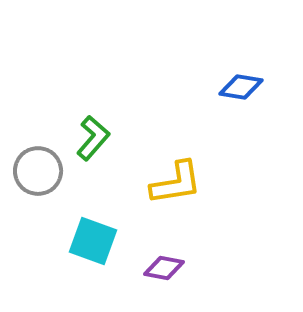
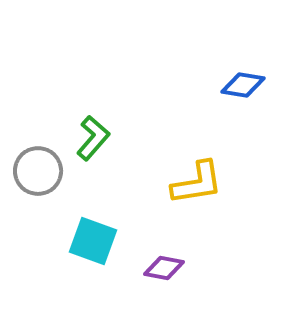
blue diamond: moved 2 px right, 2 px up
yellow L-shape: moved 21 px right
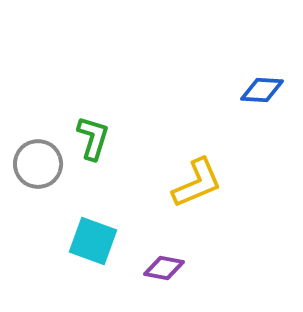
blue diamond: moved 19 px right, 5 px down; rotated 6 degrees counterclockwise
green L-shape: rotated 24 degrees counterclockwise
gray circle: moved 7 px up
yellow L-shape: rotated 14 degrees counterclockwise
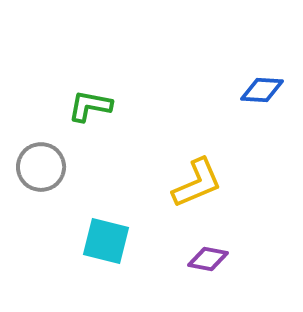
green L-shape: moved 3 px left, 32 px up; rotated 96 degrees counterclockwise
gray circle: moved 3 px right, 3 px down
cyan square: moved 13 px right; rotated 6 degrees counterclockwise
purple diamond: moved 44 px right, 9 px up
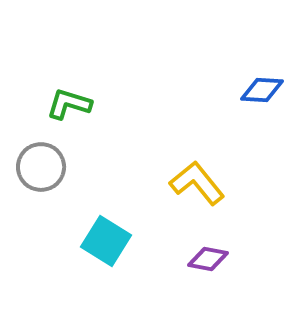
green L-shape: moved 21 px left, 2 px up; rotated 6 degrees clockwise
yellow L-shape: rotated 106 degrees counterclockwise
cyan square: rotated 18 degrees clockwise
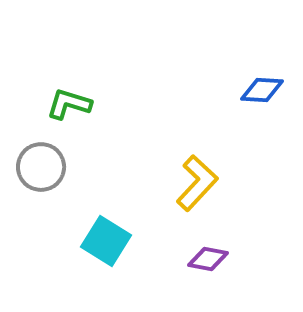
yellow L-shape: rotated 82 degrees clockwise
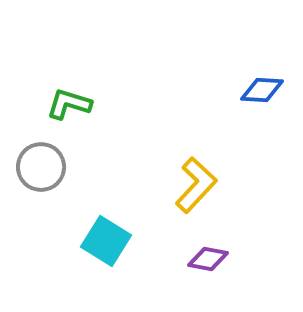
yellow L-shape: moved 1 px left, 2 px down
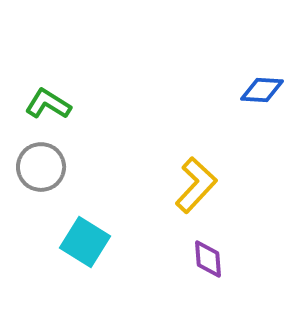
green L-shape: moved 21 px left; rotated 15 degrees clockwise
cyan square: moved 21 px left, 1 px down
purple diamond: rotated 75 degrees clockwise
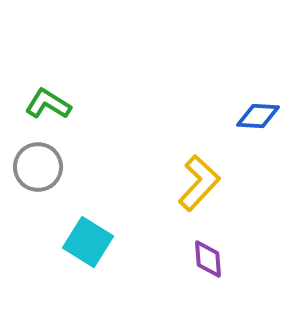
blue diamond: moved 4 px left, 26 px down
gray circle: moved 3 px left
yellow L-shape: moved 3 px right, 2 px up
cyan square: moved 3 px right
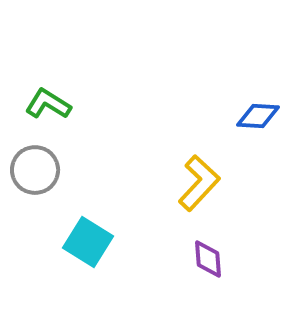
gray circle: moved 3 px left, 3 px down
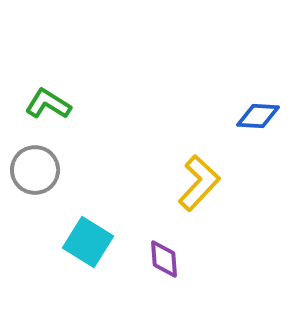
purple diamond: moved 44 px left
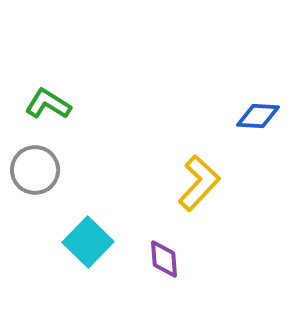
cyan square: rotated 12 degrees clockwise
